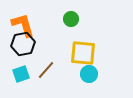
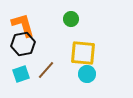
cyan circle: moved 2 px left
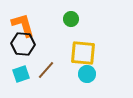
black hexagon: rotated 15 degrees clockwise
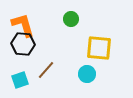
yellow square: moved 16 px right, 5 px up
cyan square: moved 1 px left, 6 px down
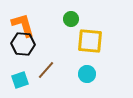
yellow square: moved 9 px left, 7 px up
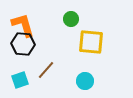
yellow square: moved 1 px right, 1 px down
cyan circle: moved 2 px left, 7 px down
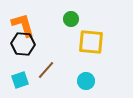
cyan circle: moved 1 px right
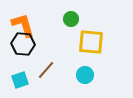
cyan circle: moved 1 px left, 6 px up
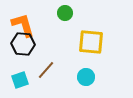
green circle: moved 6 px left, 6 px up
cyan circle: moved 1 px right, 2 px down
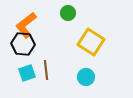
green circle: moved 3 px right
orange L-shape: moved 3 px right; rotated 112 degrees counterclockwise
yellow square: rotated 28 degrees clockwise
brown line: rotated 48 degrees counterclockwise
cyan square: moved 7 px right, 7 px up
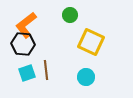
green circle: moved 2 px right, 2 px down
yellow square: rotated 8 degrees counterclockwise
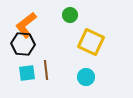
cyan square: rotated 12 degrees clockwise
